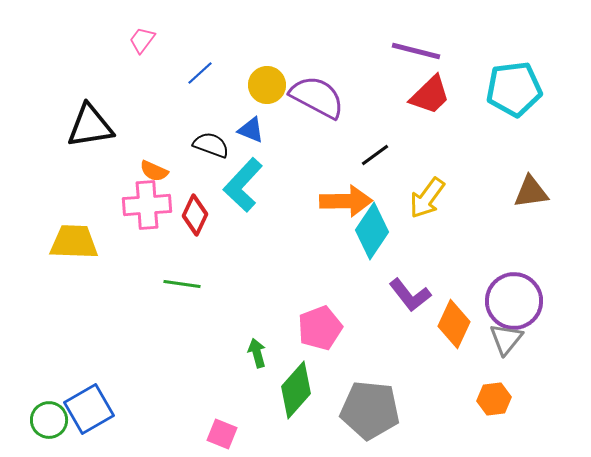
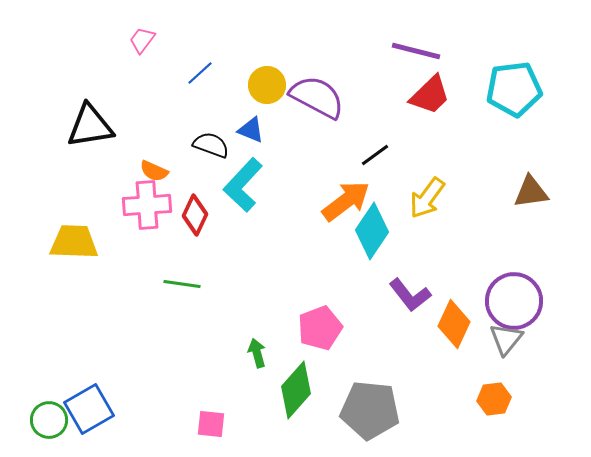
orange arrow: rotated 36 degrees counterclockwise
pink square: moved 11 px left, 10 px up; rotated 16 degrees counterclockwise
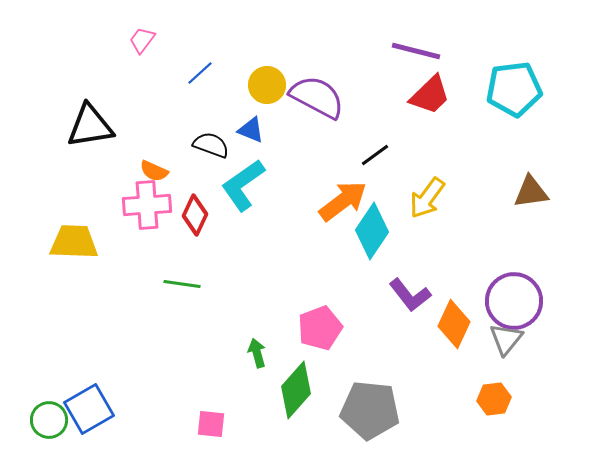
cyan L-shape: rotated 12 degrees clockwise
orange arrow: moved 3 px left
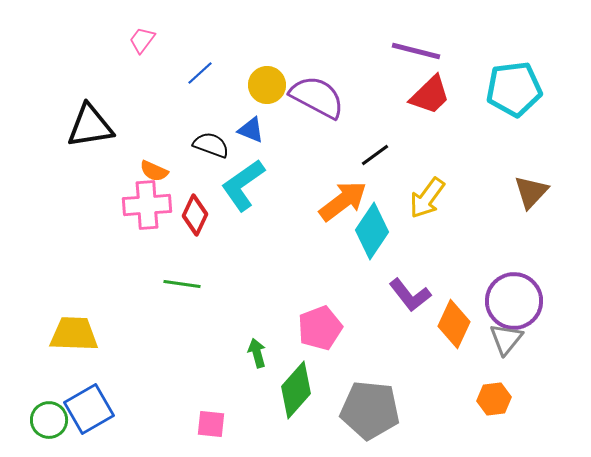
brown triangle: rotated 39 degrees counterclockwise
yellow trapezoid: moved 92 px down
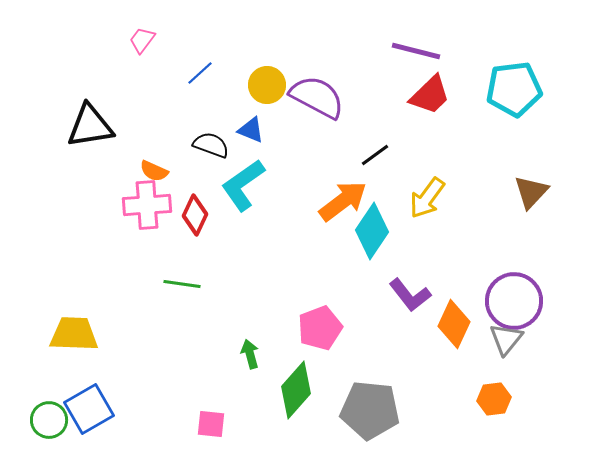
green arrow: moved 7 px left, 1 px down
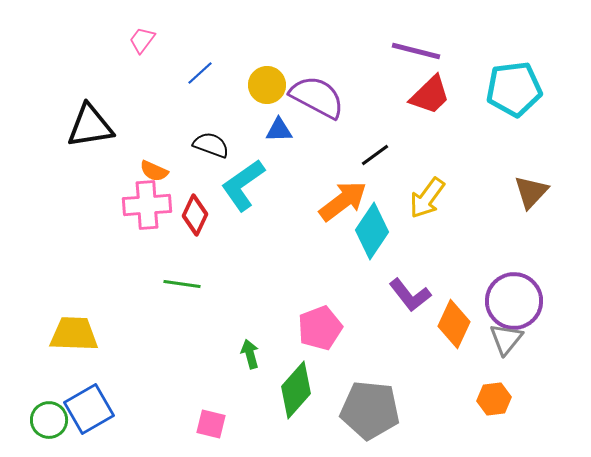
blue triangle: moved 28 px right; rotated 24 degrees counterclockwise
pink square: rotated 8 degrees clockwise
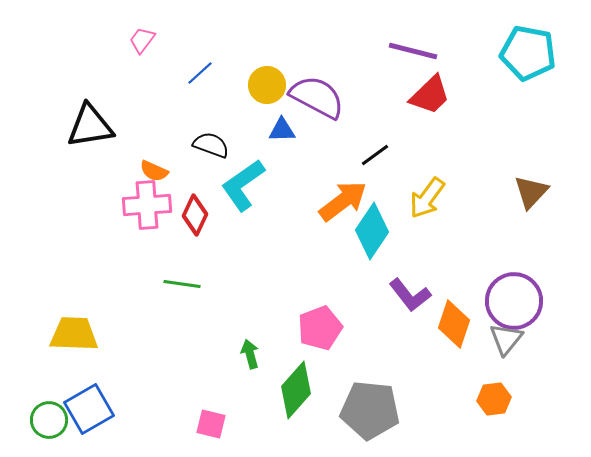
purple line: moved 3 px left
cyan pentagon: moved 14 px right, 36 px up; rotated 18 degrees clockwise
blue triangle: moved 3 px right
orange diamond: rotated 6 degrees counterclockwise
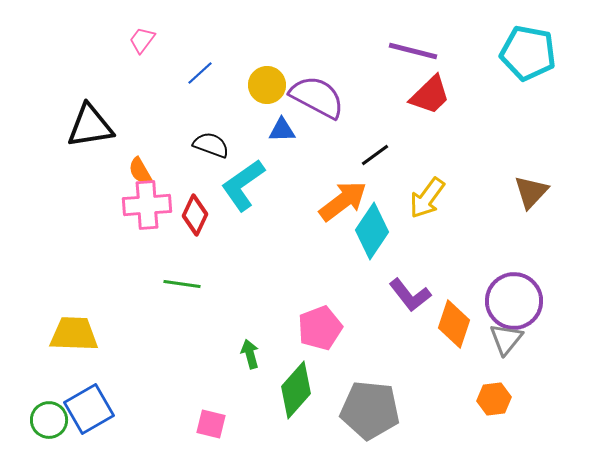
orange semicircle: moved 14 px left; rotated 36 degrees clockwise
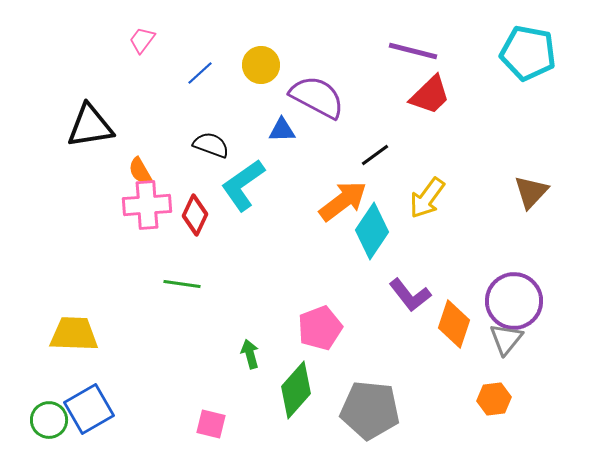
yellow circle: moved 6 px left, 20 px up
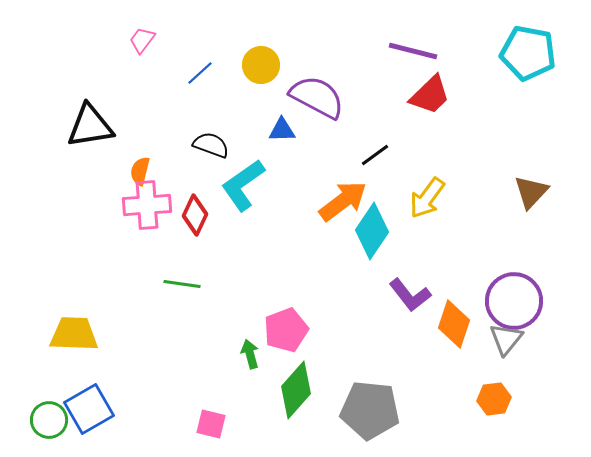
orange semicircle: rotated 44 degrees clockwise
pink pentagon: moved 34 px left, 2 px down
